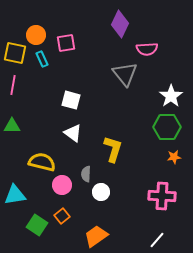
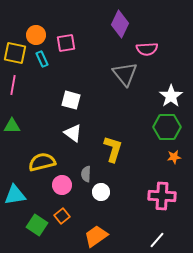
yellow semicircle: rotated 28 degrees counterclockwise
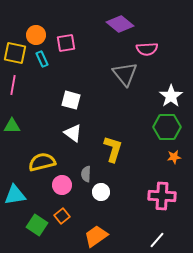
purple diamond: rotated 76 degrees counterclockwise
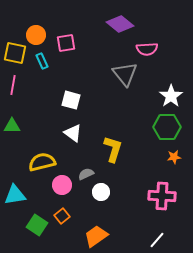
cyan rectangle: moved 2 px down
gray semicircle: rotated 63 degrees clockwise
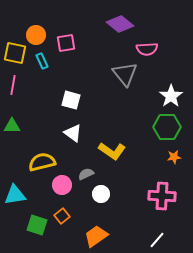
yellow L-shape: moved 1 px left, 2 px down; rotated 108 degrees clockwise
white circle: moved 2 px down
green square: rotated 15 degrees counterclockwise
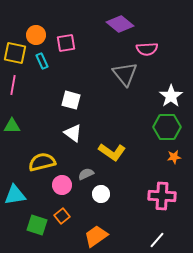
yellow L-shape: moved 1 px down
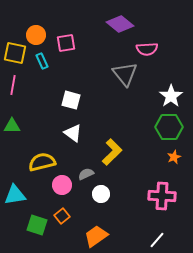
green hexagon: moved 2 px right
yellow L-shape: rotated 80 degrees counterclockwise
orange star: rotated 16 degrees counterclockwise
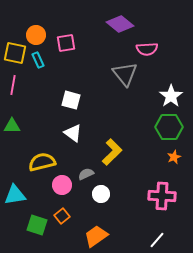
cyan rectangle: moved 4 px left, 1 px up
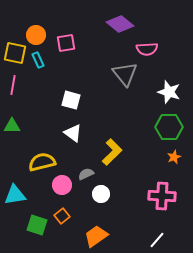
white star: moved 2 px left, 4 px up; rotated 20 degrees counterclockwise
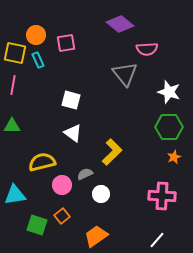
gray semicircle: moved 1 px left
